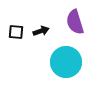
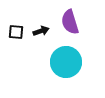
purple semicircle: moved 5 px left
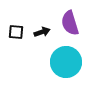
purple semicircle: moved 1 px down
black arrow: moved 1 px right, 1 px down
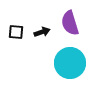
cyan circle: moved 4 px right, 1 px down
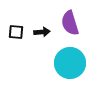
black arrow: rotated 14 degrees clockwise
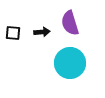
black square: moved 3 px left, 1 px down
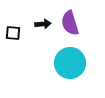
black arrow: moved 1 px right, 8 px up
